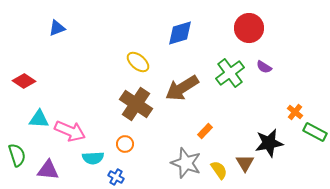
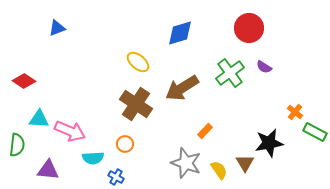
green semicircle: moved 10 px up; rotated 25 degrees clockwise
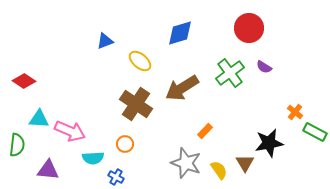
blue triangle: moved 48 px right, 13 px down
yellow ellipse: moved 2 px right, 1 px up
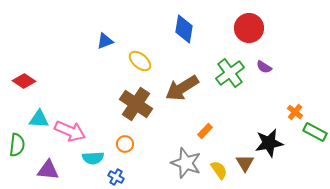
blue diamond: moved 4 px right, 4 px up; rotated 64 degrees counterclockwise
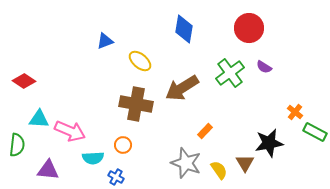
brown cross: rotated 24 degrees counterclockwise
orange circle: moved 2 px left, 1 px down
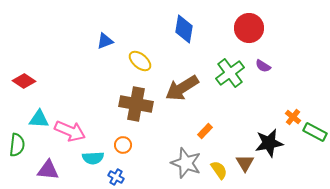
purple semicircle: moved 1 px left, 1 px up
orange cross: moved 2 px left, 5 px down
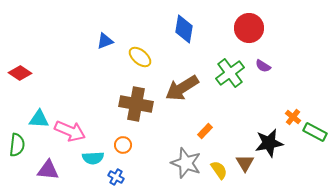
yellow ellipse: moved 4 px up
red diamond: moved 4 px left, 8 px up
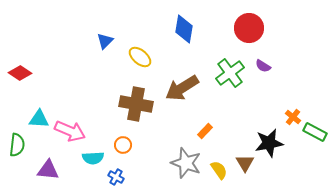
blue triangle: rotated 24 degrees counterclockwise
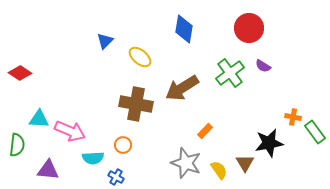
orange cross: rotated 28 degrees counterclockwise
green rectangle: rotated 25 degrees clockwise
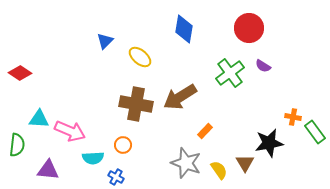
brown arrow: moved 2 px left, 9 px down
